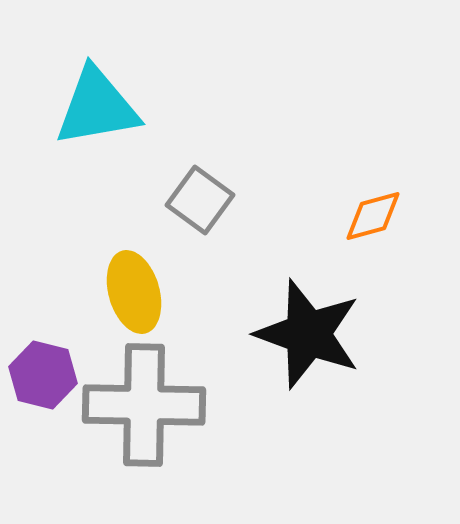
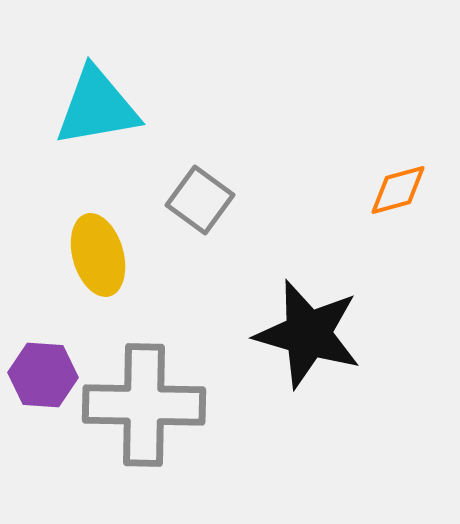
orange diamond: moved 25 px right, 26 px up
yellow ellipse: moved 36 px left, 37 px up
black star: rotated 4 degrees counterclockwise
purple hexagon: rotated 10 degrees counterclockwise
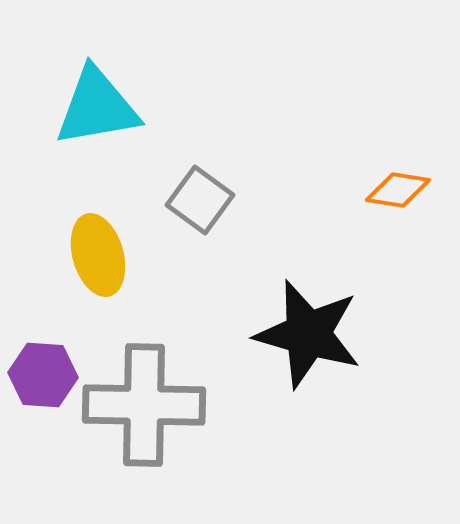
orange diamond: rotated 24 degrees clockwise
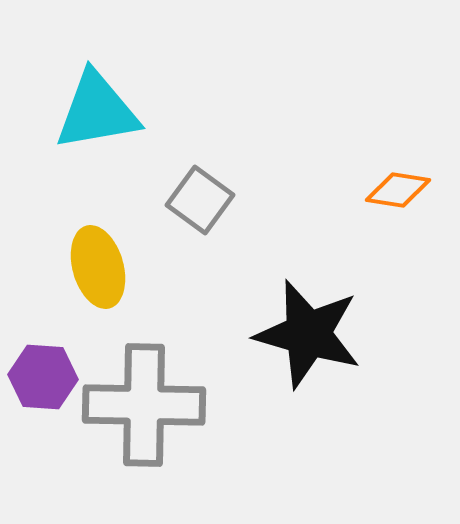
cyan triangle: moved 4 px down
yellow ellipse: moved 12 px down
purple hexagon: moved 2 px down
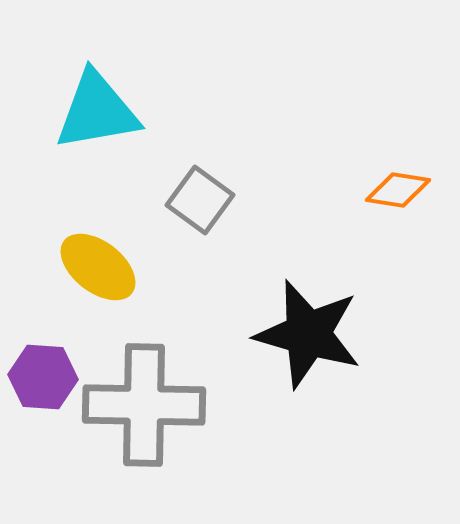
yellow ellipse: rotated 36 degrees counterclockwise
